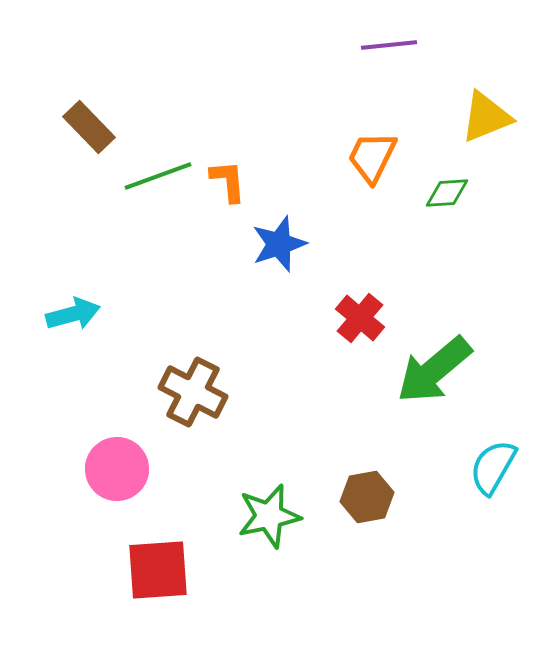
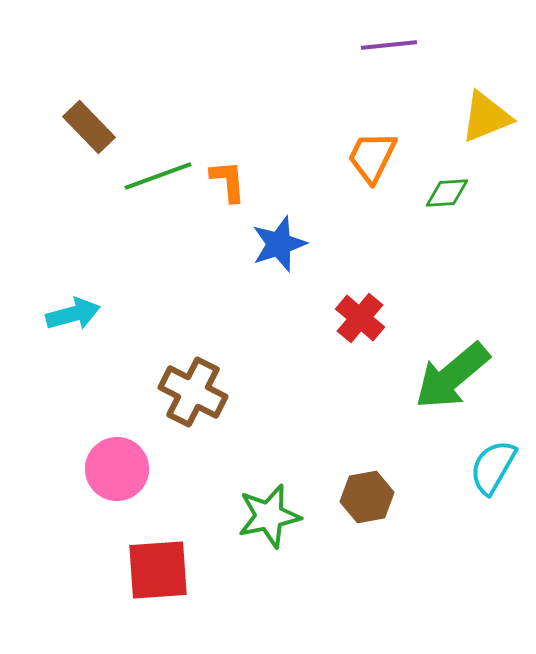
green arrow: moved 18 px right, 6 px down
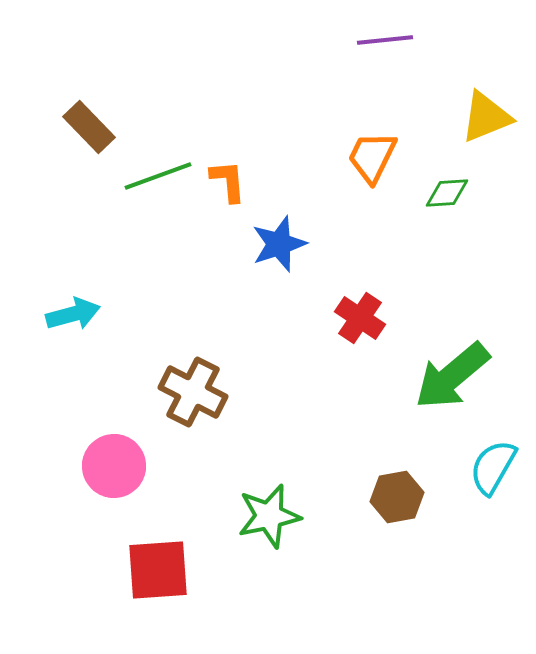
purple line: moved 4 px left, 5 px up
red cross: rotated 6 degrees counterclockwise
pink circle: moved 3 px left, 3 px up
brown hexagon: moved 30 px right
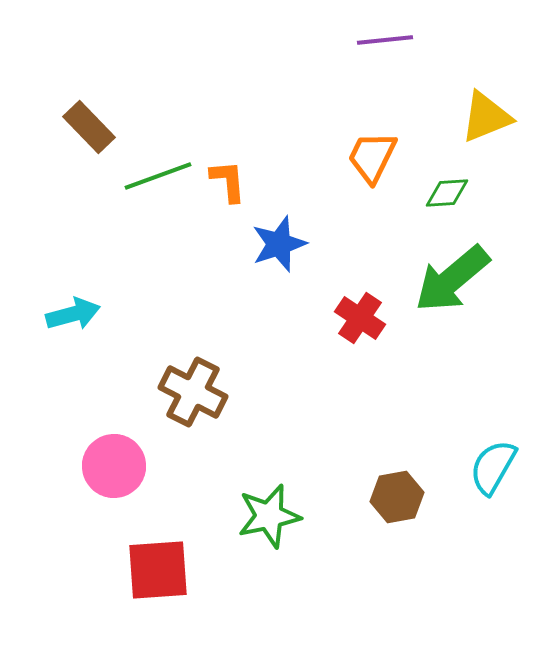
green arrow: moved 97 px up
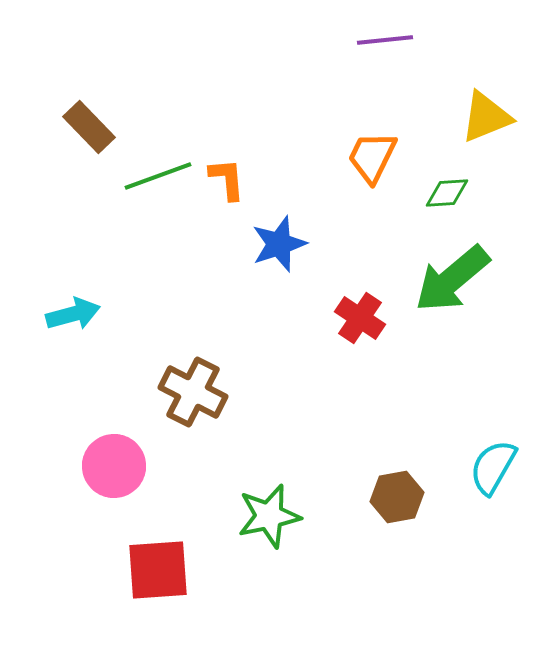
orange L-shape: moved 1 px left, 2 px up
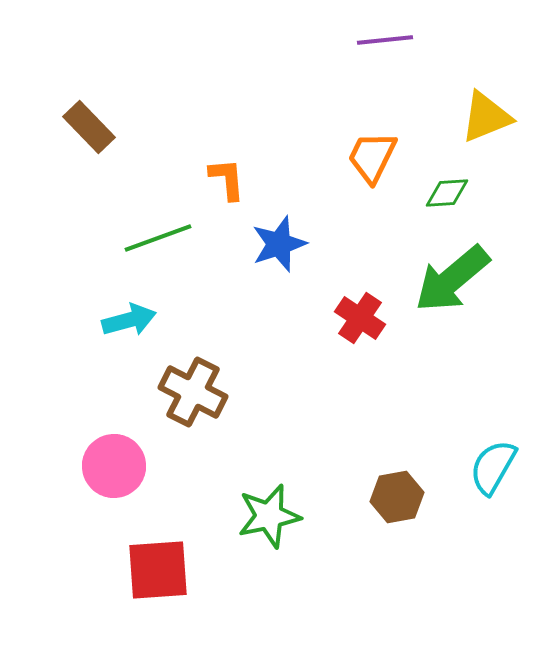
green line: moved 62 px down
cyan arrow: moved 56 px right, 6 px down
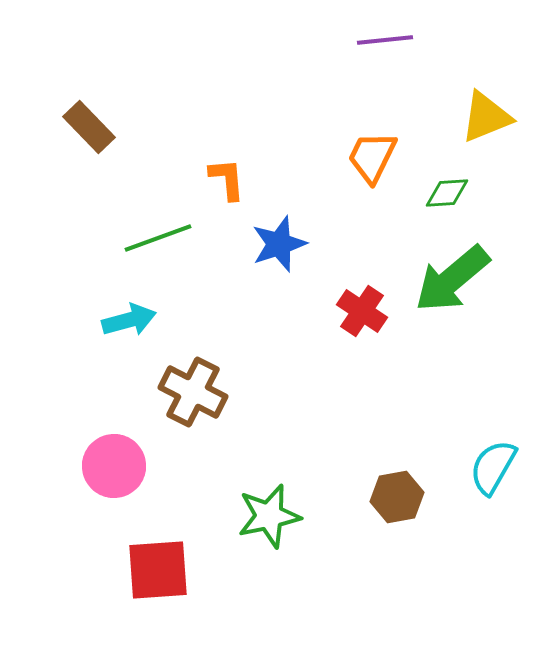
red cross: moved 2 px right, 7 px up
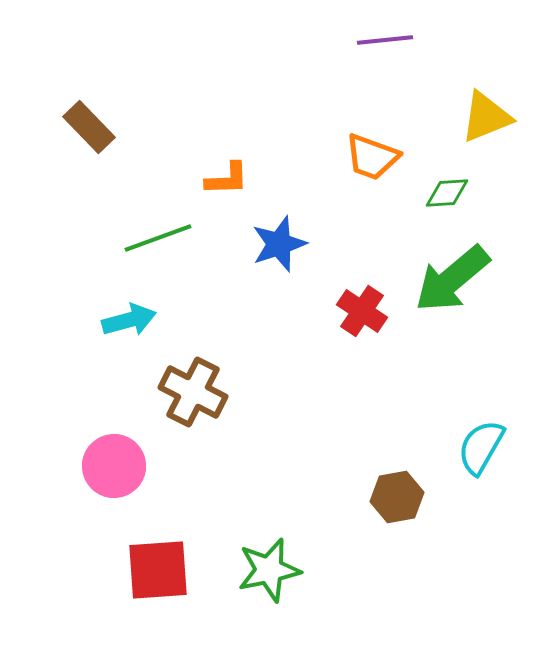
orange trapezoid: rotated 96 degrees counterclockwise
orange L-shape: rotated 93 degrees clockwise
cyan semicircle: moved 12 px left, 20 px up
green star: moved 54 px down
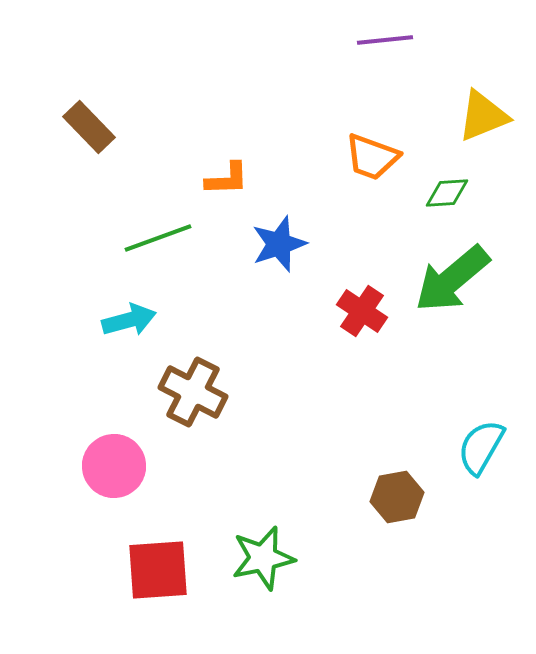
yellow triangle: moved 3 px left, 1 px up
green star: moved 6 px left, 12 px up
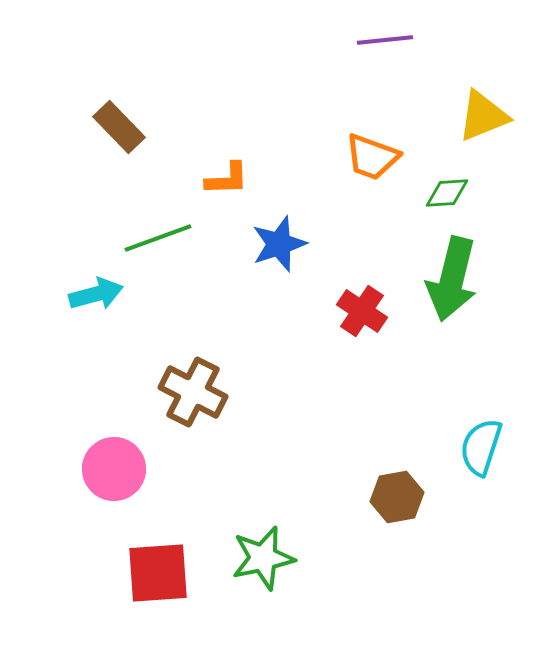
brown rectangle: moved 30 px right
green arrow: rotated 36 degrees counterclockwise
cyan arrow: moved 33 px left, 26 px up
cyan semicircle: rotated 12 degrees counterclockwise
pink circle: moved 3 px down
red square: moved 3 px down
